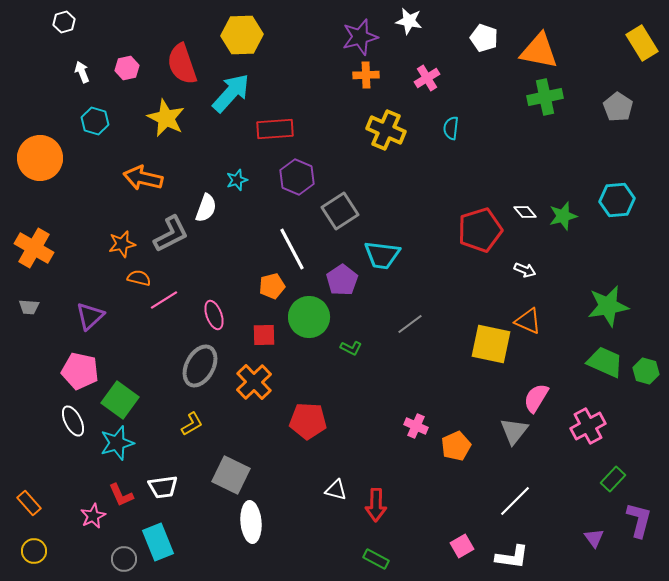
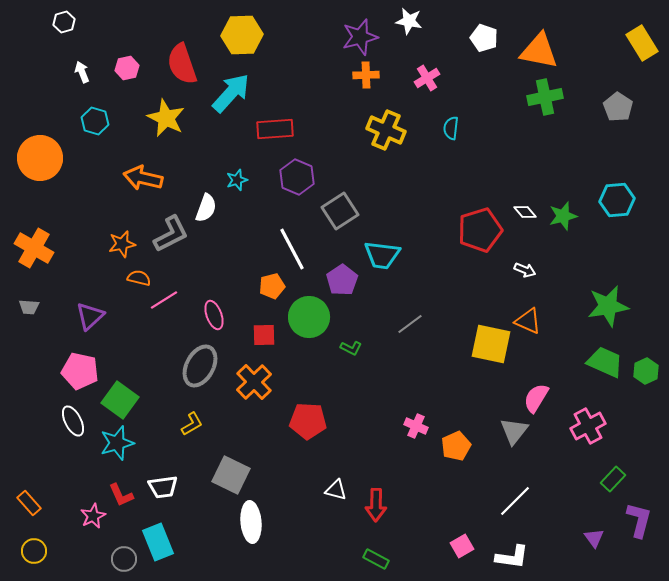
green hexagon at (646, 371): rotated 20 degrees clockwise
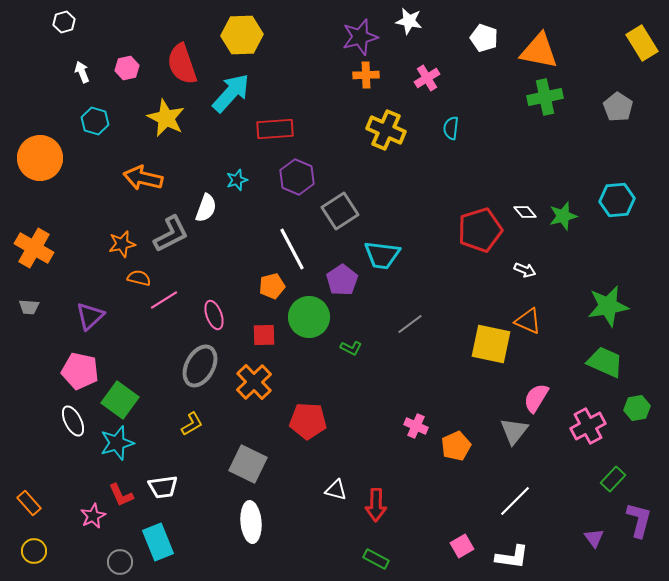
green hexagon at (646, 371): moved 9 px left, 37 px down; rotated 15 degrees clockwise
gray square at (231, 475): moved 17 px right, 11 px up
gray circle at (124, 559): moved 4 px left, 3 px down
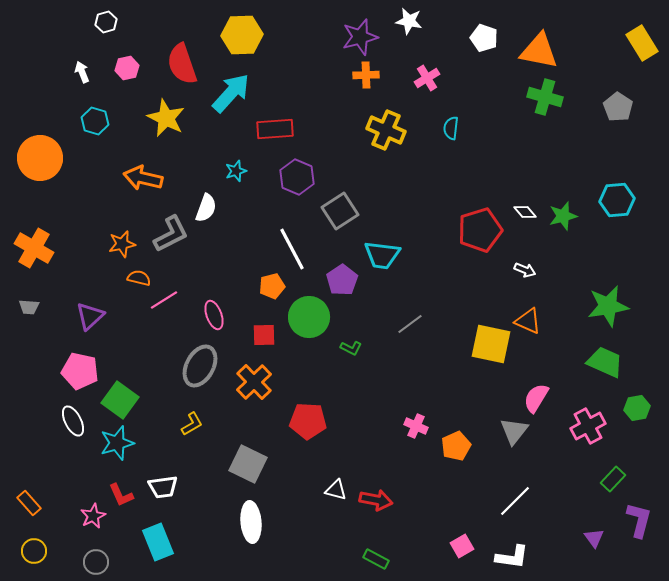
white hexagon at (64, 22): moved 42 px right
green cross at (545, 97): rotated 28 degrees clockwise
cyan star at (237, 180): moved 1 px left, 9 px up
red arrow at (376, 505): moved 5 px up; rotated 80 degrees counterclockwise
gray circle at (120, 562): moved 24 px left
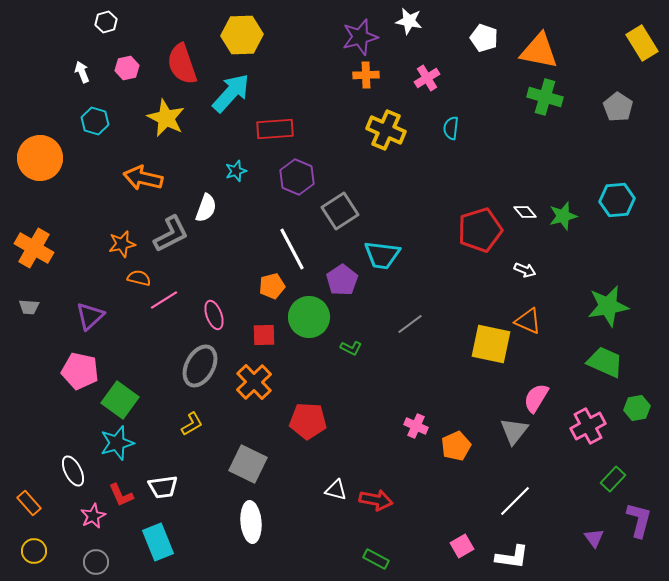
white ellipse at (73, 421): moved 50 px down
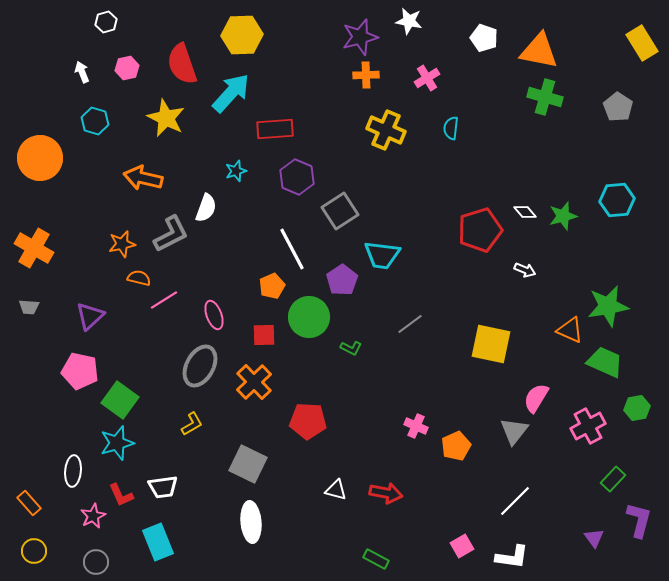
orange pentagon at (272, 286): rotated 10 degrees counterclockwise
orange triangle at (528, 321): moved 42 px right, 9 px down
white ellipse at (73, 471): rotated 32 degrees clockwise
red arrow at (376, 500): moved 10 px right, 7 px up
